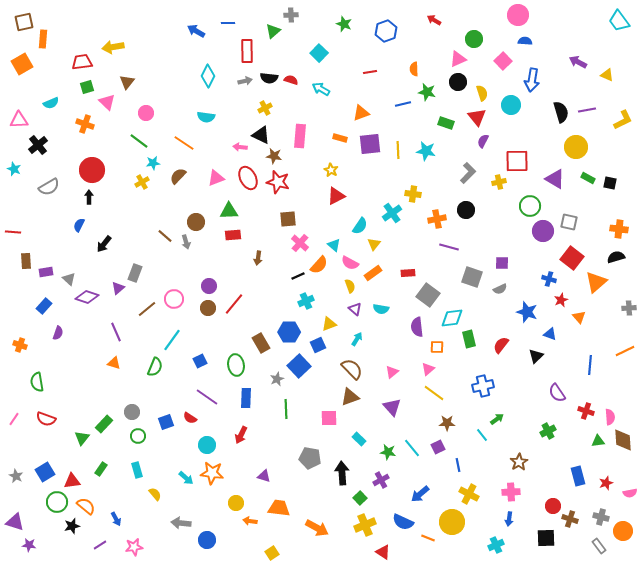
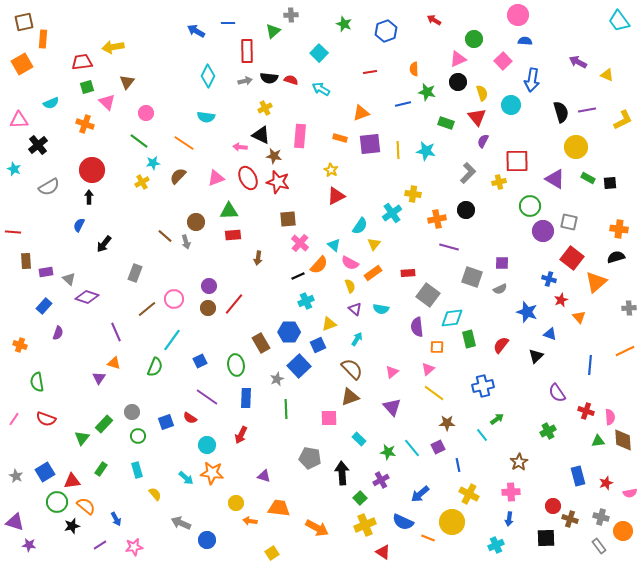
black square at (610, 183): rotated 16 degrees counterclockwise
purple triangle at (118, 288): moved 19 px left, 90 px down; rotated 16 degrees counterclockwise
gray arrow at (181, 523): rotated 18 degrees clockwise
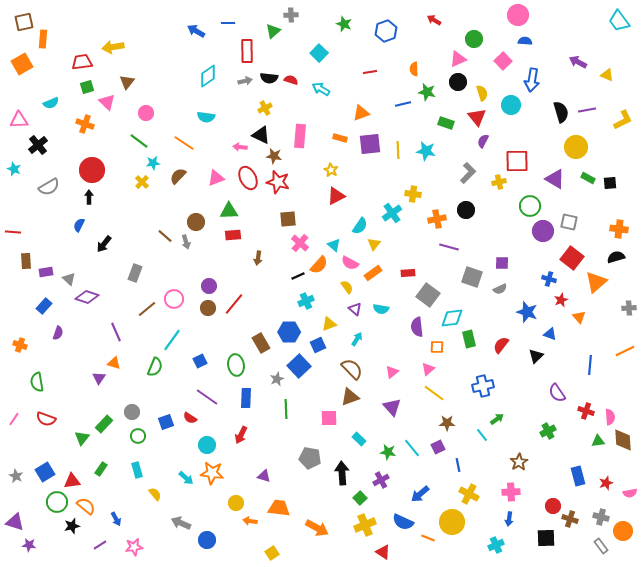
cyan diamond at (208, 76): rotated 30 degrees clockwise
yellow cross at (142, 182): rotated 16 degrees counterclockwise
yellow semicircle at (350, 286): moved 3 px left, 1 px down; rotated 16 degrees counterclockwise
gray rectangle at (599, 546): moved 2 px right
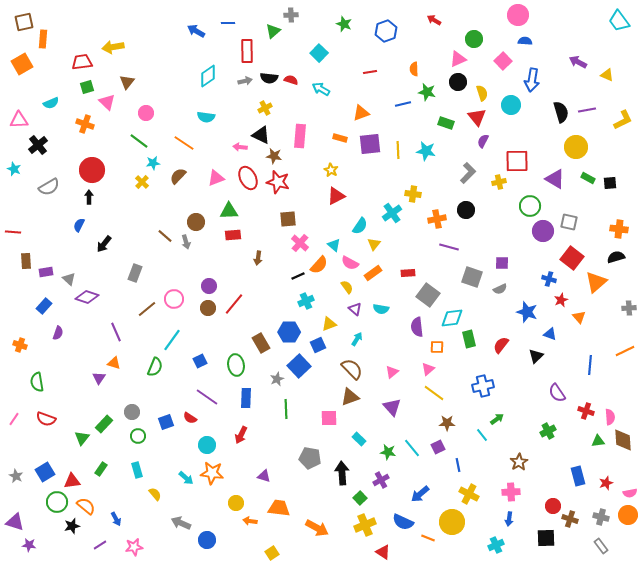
orange circle at (623, 531): moved 5 px right, 16 px up
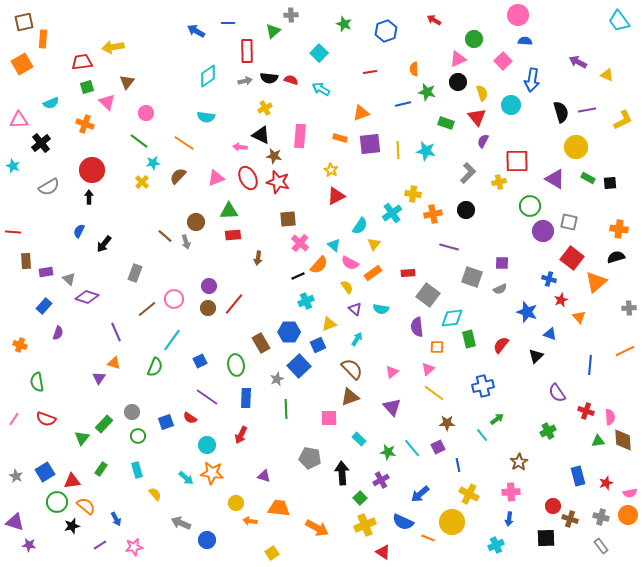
black cross at (38, 145): moved 3 px right, 2 px up
cyan star at (14, 169): moved 1 px left, 3 px up
orange cross at (437, 219): moved 4 px left, 5 px up
blue semicircle at (79, 225): moved 6 px down
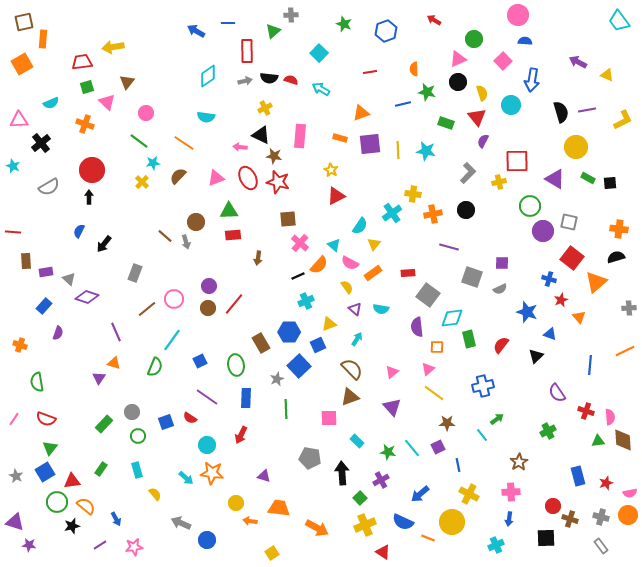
green triangle at (82, 438): moved 32 px left, 10 px down
cyan rectangle at (359, 439): moved 2 px left, 2 px down
